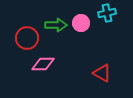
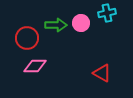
pink diamond: moved 8 px left, 2 px down
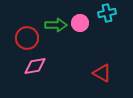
pink circle: moved 1 px left
pink diamond: rotated 10 degrees counterclockwise
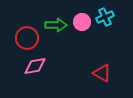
cyan cross: moved 2 px left, 4 px down; rotated 12 degrees counterclockwise
pink circle: moved 2 px right, 1 px up
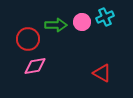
red circle: moved 1 px right, 1 px down
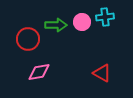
cyan cross: rotated 18 degrees clockwise
pink diamond: moved 4 px right, 6 px down
